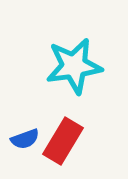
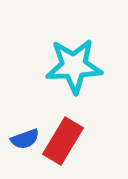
cyan star: rotated 6 degrees clockwise
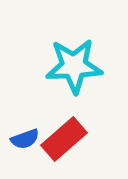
red rectangle: moved 1 px right, 2 px up; rotated 18 degrees clockwise
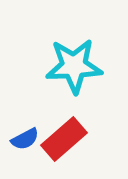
blue semicircle: rotated 8 degrees counterclockwise
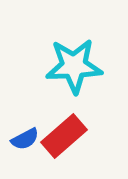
red rectangle: moved 3 px up
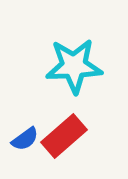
blue semicircle: rotated 8 degrees counterclockwise
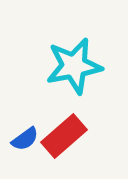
cyan star: rotated 8 degrees counterclockwise
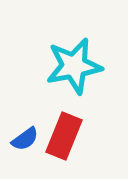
red rectangle: rotated 27 degrees counterclockwise
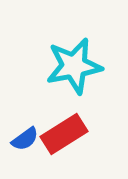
red rectangle: moved 2 px up; rotated 36 degrees clockwise
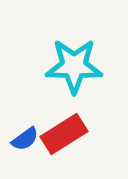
cyan star: rotated 12 degrees clockwise
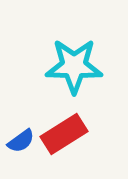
blue semicircle: moved 4 px left, 2 px down
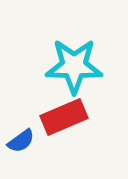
red rectangle: moved 17 px up; rotated 9 degrees clockwise
